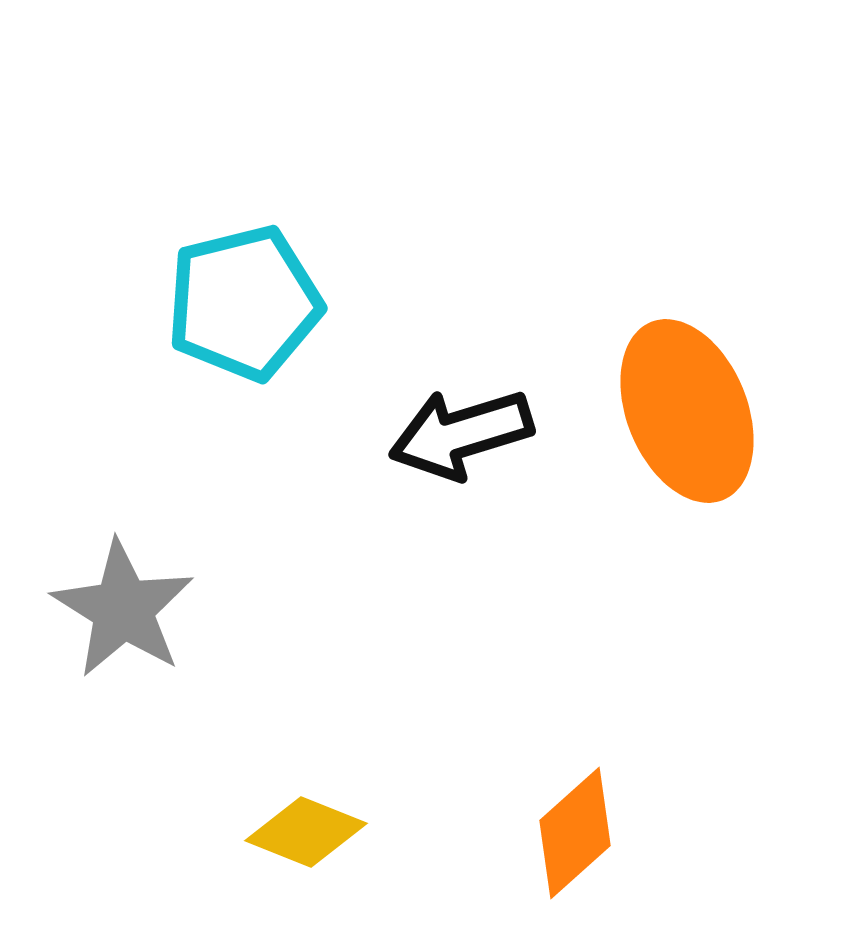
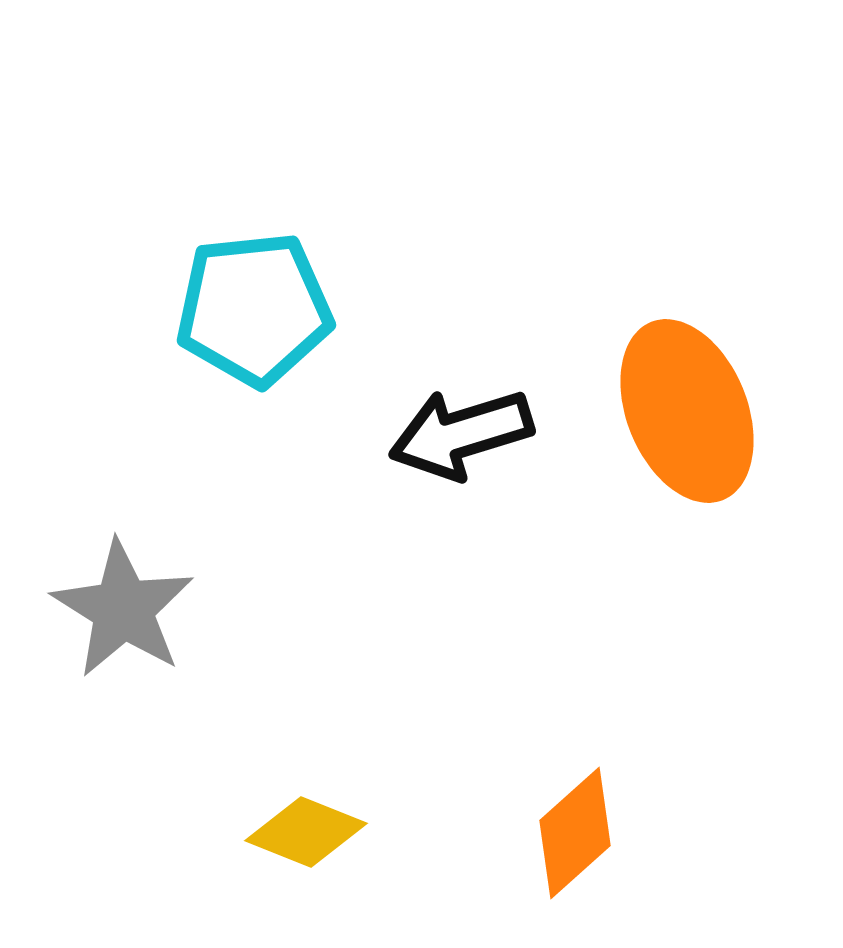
cyan pentagon: moved 10 px right, 6 px down; rotated 8 degrees clockwise
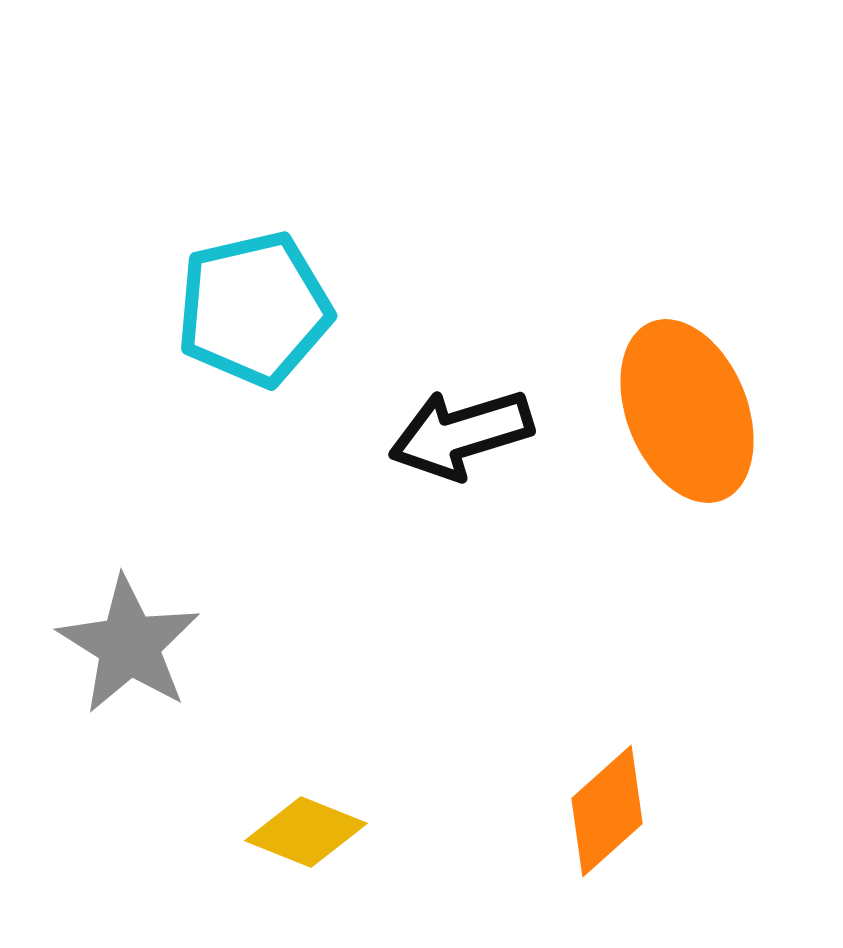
cyan pentagon: rotated 7 degrees counterclockwise
gray star: moved 6 px right, 36 px down
orange diamond: moved 32 px right, 22 px up
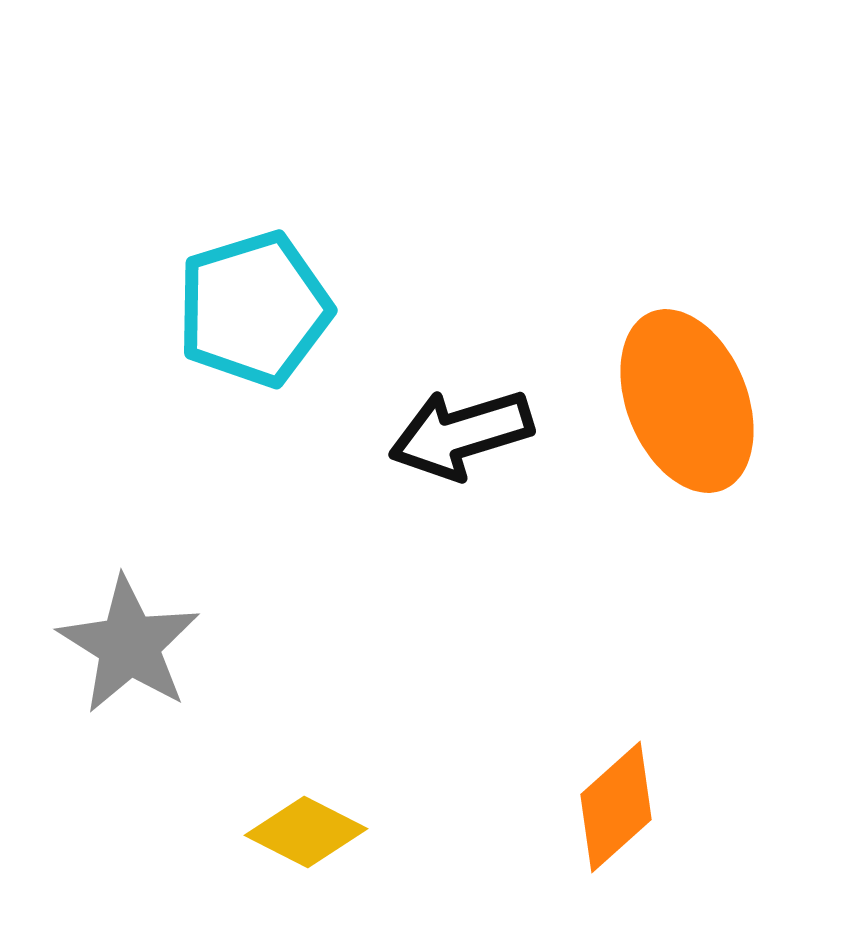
cyan pentagon: rotated 4 degrees counterclockwise
orange ellipse: moved 10 px up
orange diamond: moved 9 px right, 4 px up
yellow diamond: rotated 5 degrees clockwise
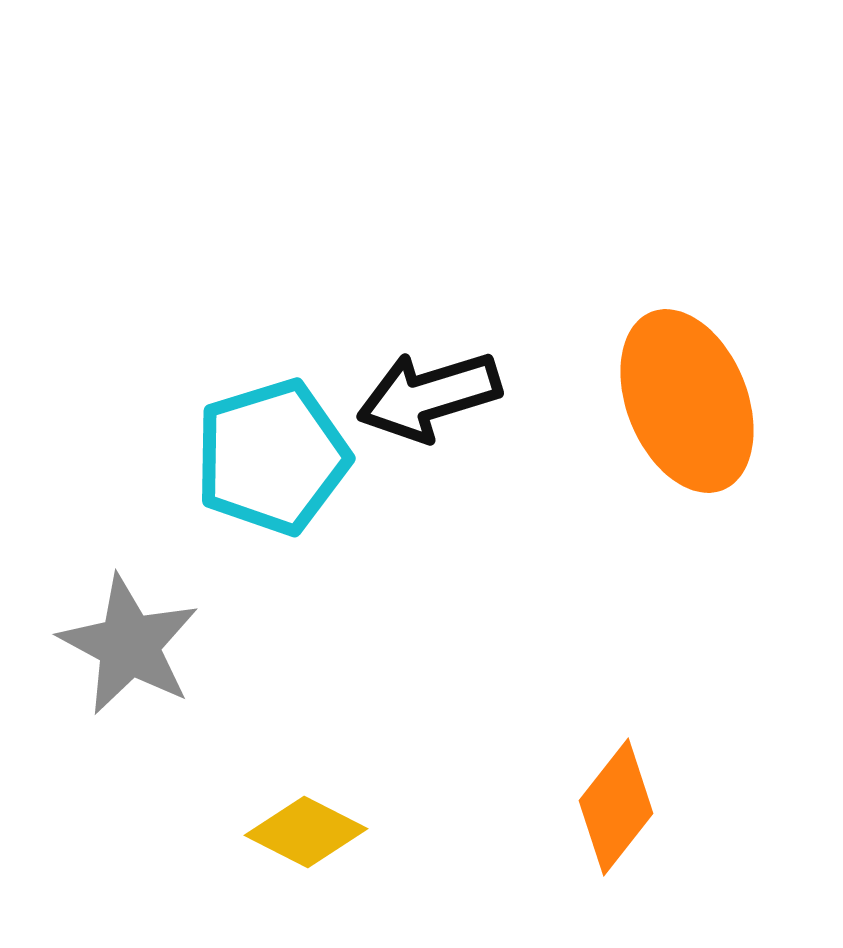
cyan pentagon: moved 18 px right, 148 px down
black arrow: moved 32 px left, 38 px up
gray star: rotated 4 degrees counterclockwise
orange diamond: rotated 10 degrees counterclockwise
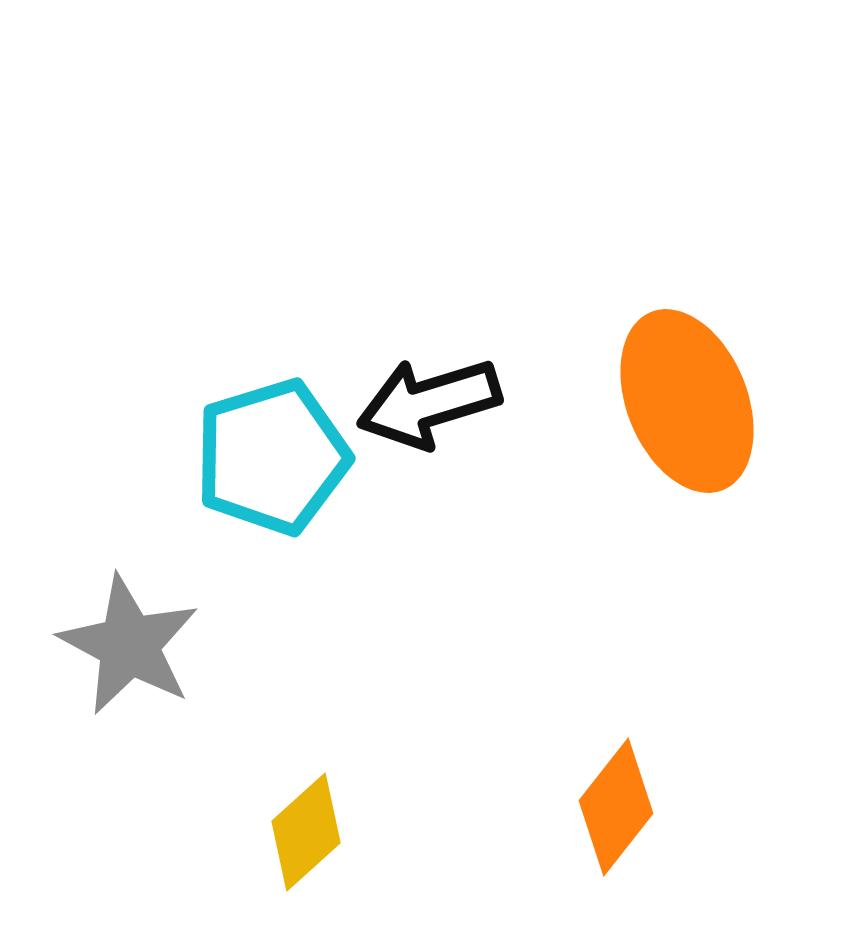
black arrow: moved 7 px down
yellow diamond: rotated 69 degrees counterclockwise
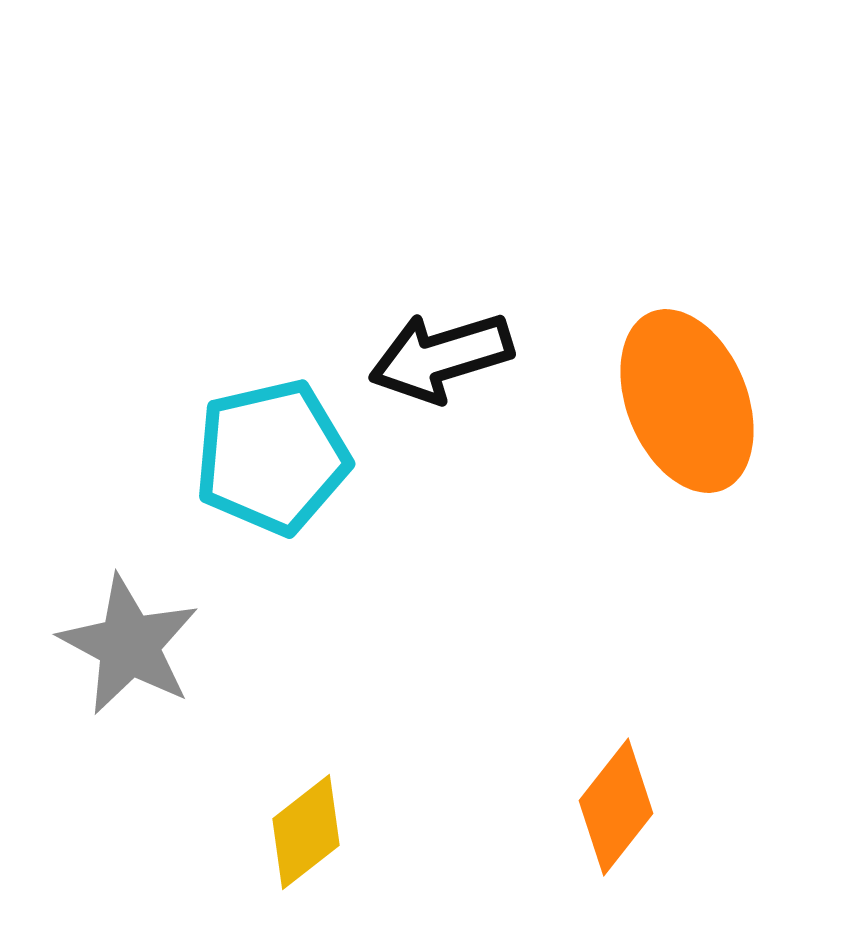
black arrow: moved 12 px right, 46 px up
cyan pentagon: rotated 4 degrees clockwise
yellow diamond: rotated 4 degrees clockwise
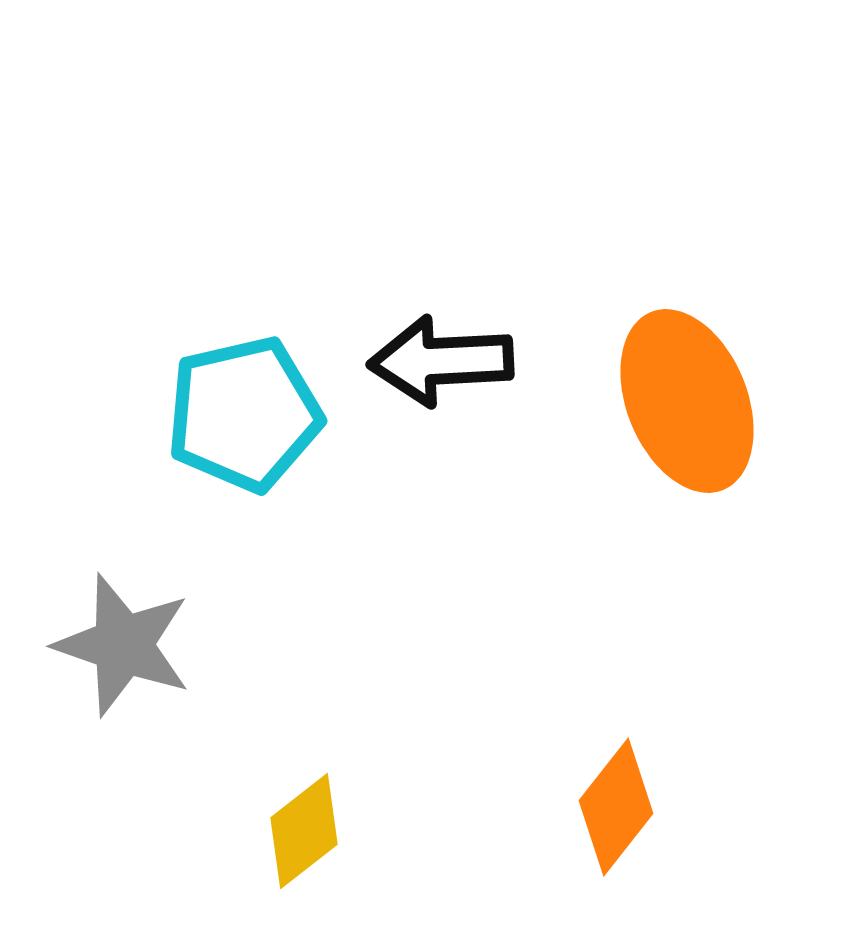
black arrow: moved 4 px down; rotated 14 degrees clockwise
cyan pentagon: moved 28 px left, 43 px up
gray star: moved 6 px left; rotated 9 degrees counterclockwise
yellow diamond: moved 2 px left, 1 px up
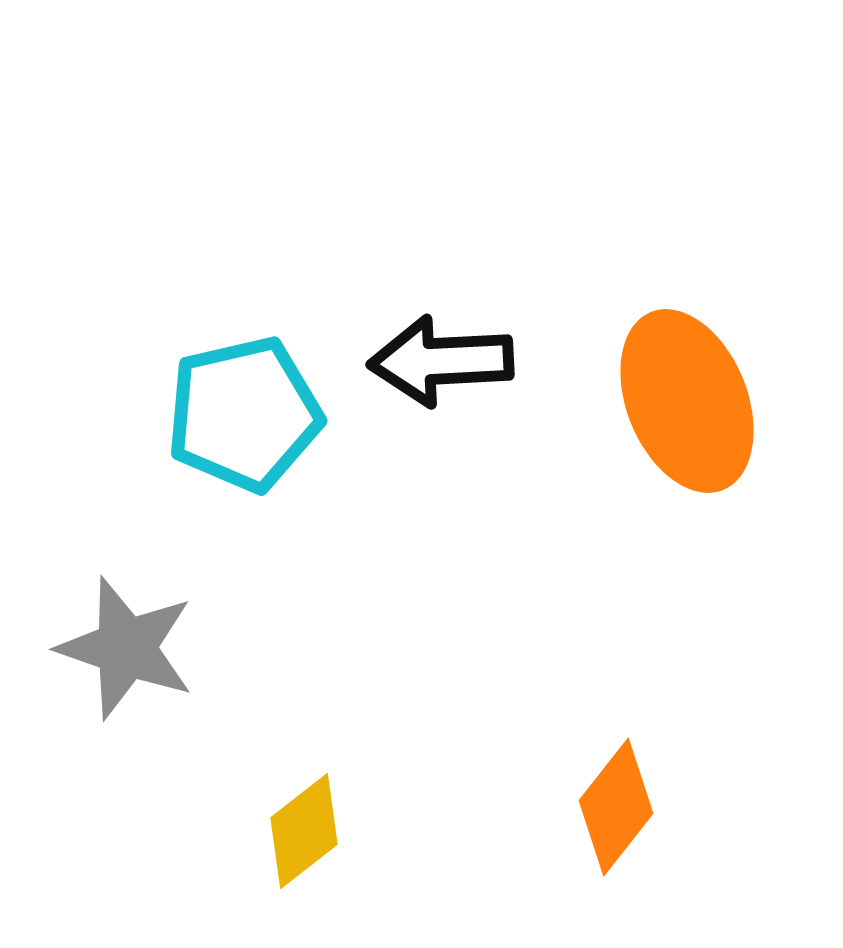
gray star: moved 3 px right, 3 px down
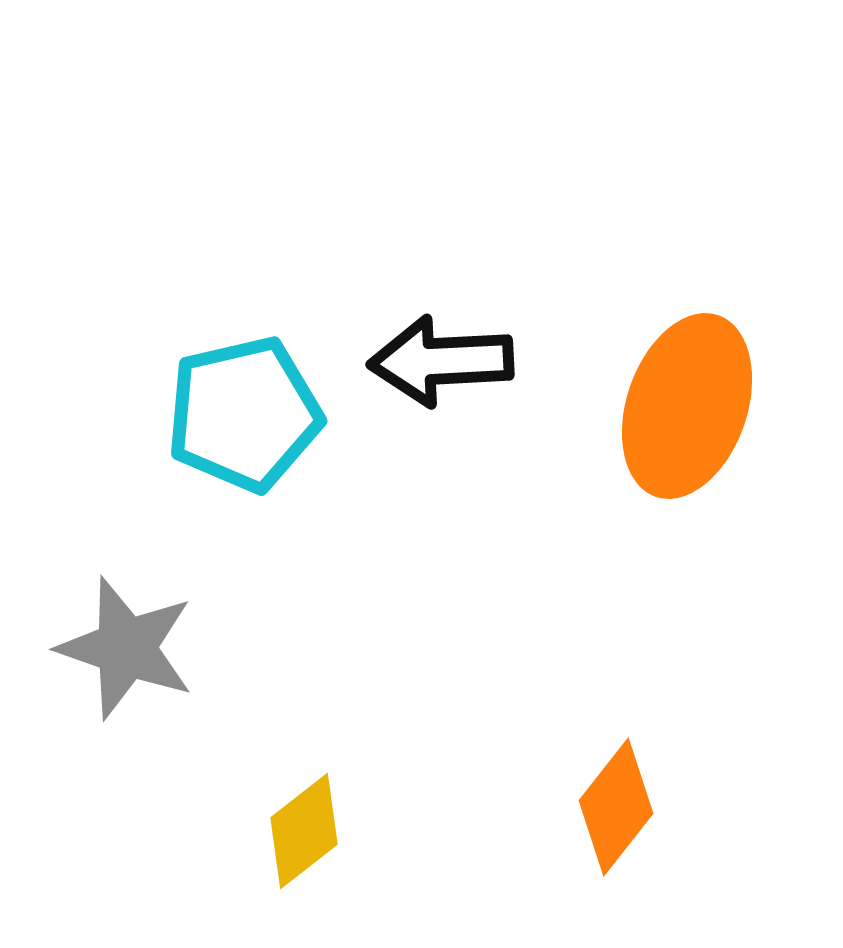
orange ellipse: moved 5 px down; rotated 41 degrees clockwise
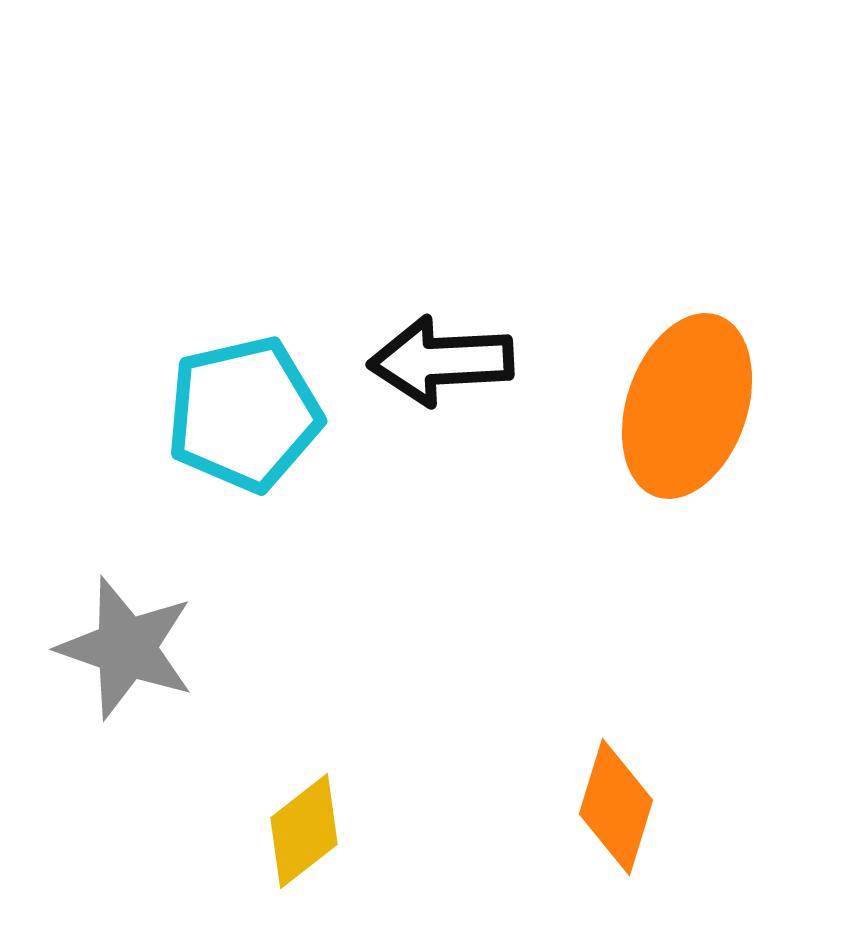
orange diamond: rotated 21 degrees counterclockwise
